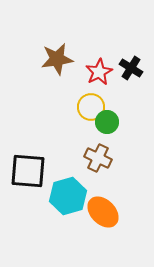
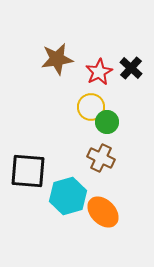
black cross: rotated 10 degrees clockwise
brown cross: moved 3 px right
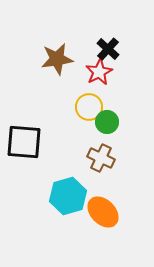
black cross: moved 23 px left, 19 px up
yellow circle: moved 2 px left
black square: moved 4 px left, 29 px up
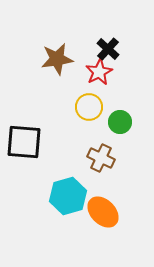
green circle: moved 13 px right
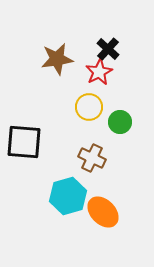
brown cross: moved 9 px left
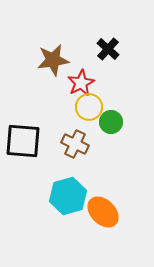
brown star: moved 4 px left, 1 px down
red star: moved 18 px left, 11 px down
green circle: moved 9 px left
black square: moved 1 px left, 1 px up
brown cross: moved 17 px left, 14 px up
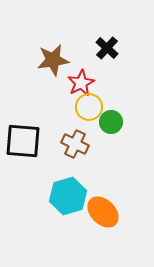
black cross: moved 1 px left, 1 px up
